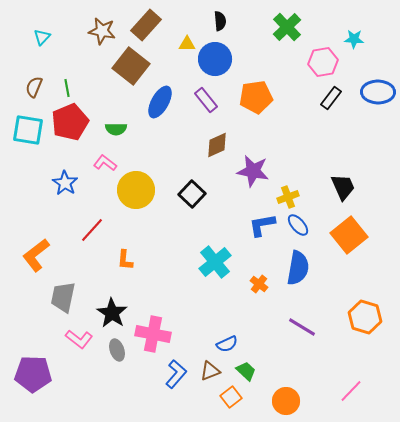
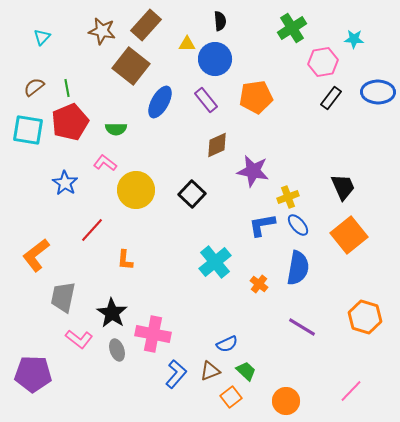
green cross at (287, 27): moved 5 px right, 1 px down; rotated 12 degrees clockwise
brown semicircle at (34, 87): rotated 30 degrees clockwise
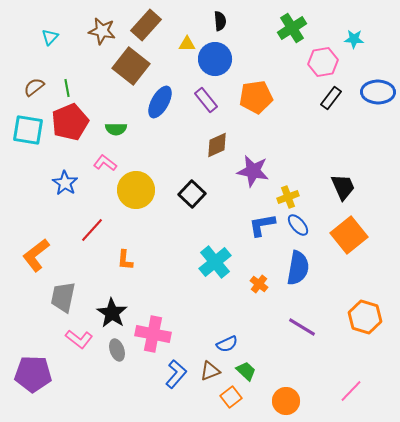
cyan triangle at (42, 37): moved 8 px right
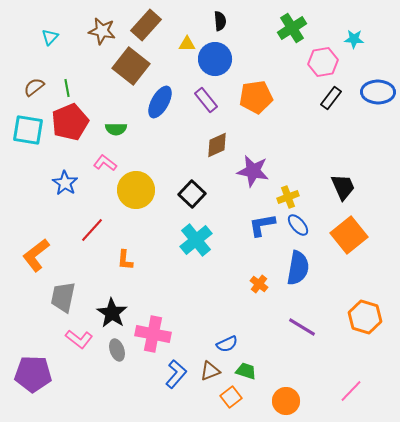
cyan cross at (215, 262): moved 19 px left, 22 px up
green trapezoid at (246, 371): rotated 25 degrees counterclockwise
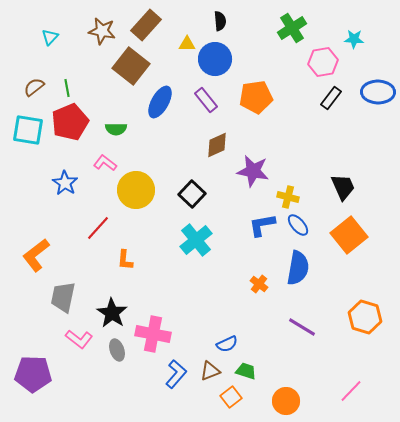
yellow cross at (288, 197): rotated 35 degrees clockwise
red line at (92, 230): moved 6 px right, 2 px up
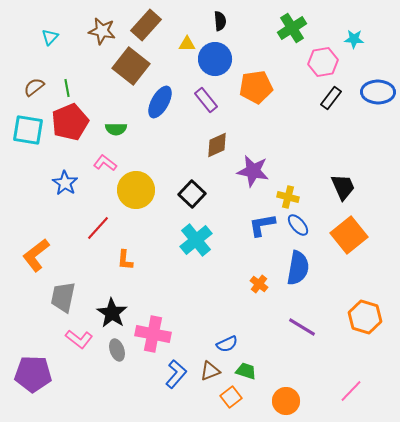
orange pentagon at (256, 97): moved 10 px up
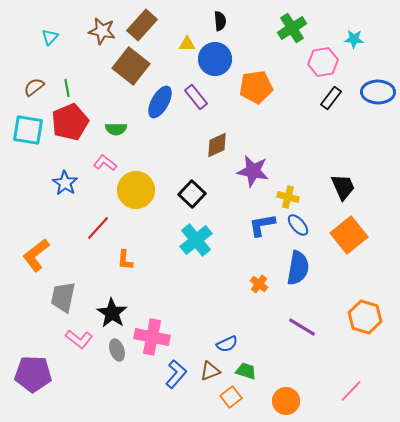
brown rectangle at (146, 25): moved 4 px left
purple rectangle at (206, 100): moved 10 px left, 3 px up
pink cross at (153, 334): moved 1 px left, 3 px down
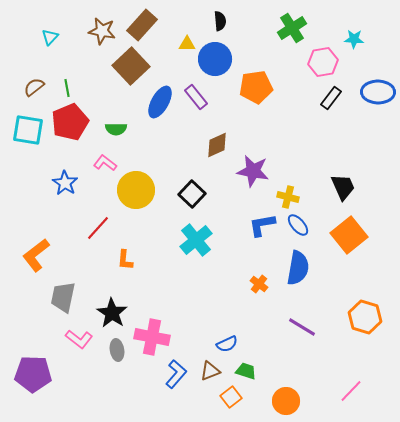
brown square at (131, 66): rotated 9 degrees clockwise
gray ellipse at (117, 350): rotated 10 degrees clockwise
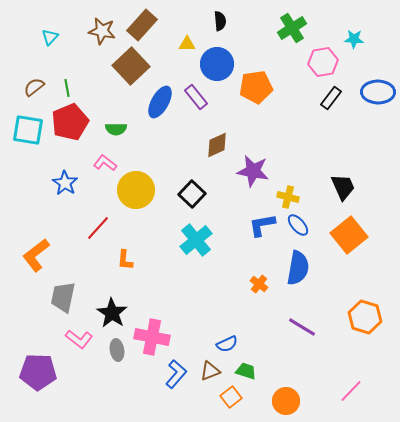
blue circle at (215, 59): moved 2 px right, 5 px down
purple pentagon at (33, 374): moved 5 px right, 2 px up
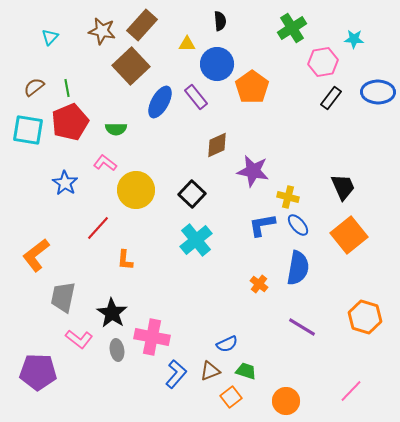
orange pentagon at (256, 87): moved 4 px left; rotated 28 degrees counterclockwise
